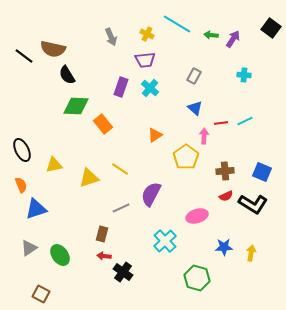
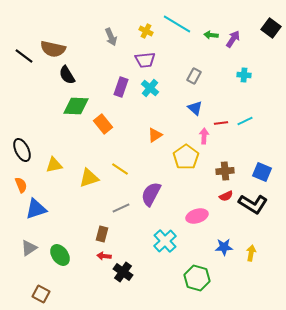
yellow cross at (147, 34): moved 1 px left, 3 px up
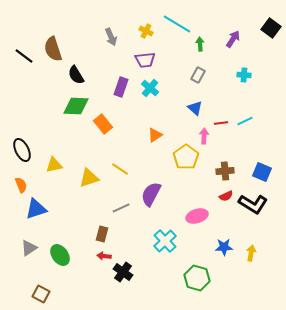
green arrow at (211, 35): moved 11 px left, 9 px down; rotated 80 degrees clockwise
brown semicircle at (53, 49): rotated 60 degrees clockwise
black semicircle at (67, 75): moved 9 px right
gray rectangle at (194, 76): moved 4 px right, 1 px up
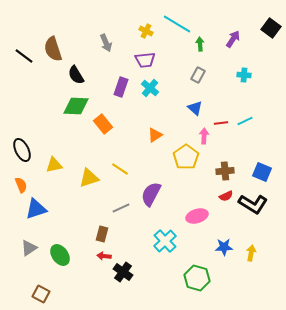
gray arrow at (111, 37): moved 5 px left, 6 px down
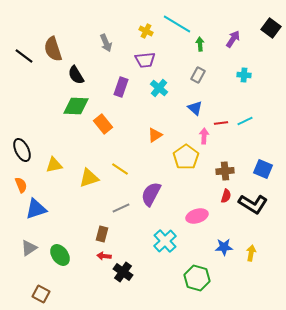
cyan cross at (150, 88): moved 9 px right
blue square at (262, 172): moved 1 px right, 3 px up
red semicircle at (226, 196): rotated 48 degrees counterclockwise
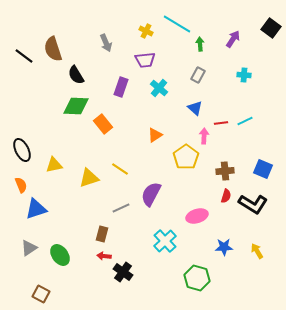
yellow arrow at (251, 253): moved 6 px right, 2 px up; rotated 42 degrees counterclockwise
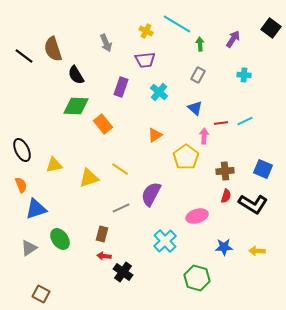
cyan cross at (159, 88): moved 4 px down
yellow arrow at (257, 251): rotated 56 degrees counterclockwise
green ellipse at (60, 255): moved 16 px up
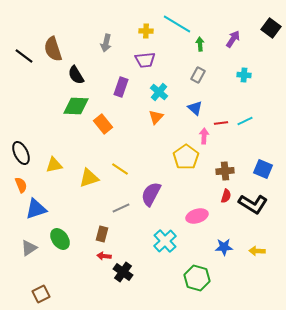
yellow cross at (146, 31): rotated 24 degrees counterclockwise
gray arrow at (106, 43): rotated 36 degrees clockwise
orange triangle at (155, 135): moved 1 px right, 18 px up; rotated 14 degrees counterclockwise
black ellipse at (22, 150): moved 1 px left, 3 px down
brown square at (41, 294): rotated 36 degrees clockwise
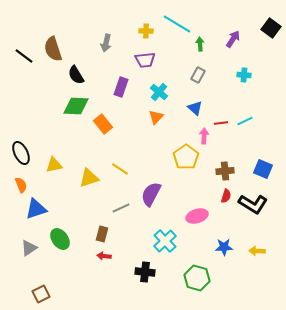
black cross at (123, 272): moved 22 px right; rotated 30 degrees counterclockwise
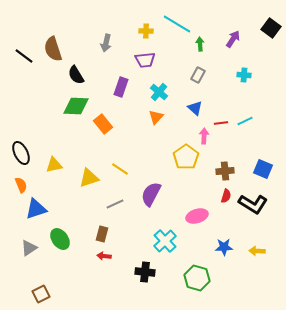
gray line at (121, 208): moved 6 px left, 4 px up
